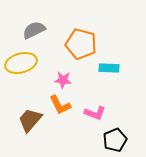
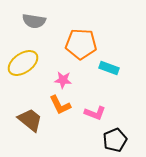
gray semicircle: moved 9 px up; rotated 145 degrees counterclockwise
orange pentagon: rotated 12 degrees counterclockwise
yellow ellipse: moved 2 px right; rotated 20 degrees counterclockwise
cyan rectangle: rotated 18 degrees clockwise
brown trapezoid: rotated 88 degrees clockwise
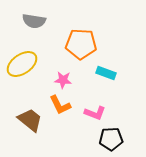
yellow ellipse: moved 1 px left, 1 px down
cyan rectangle: moved 3 px left, 5 px down
black pentagon: moved 4 px left, 1 px up; rotated 20 degrees clockwise
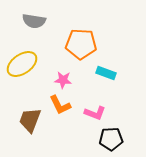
brown trapezoid: rotated 108 degrees counterclockwise
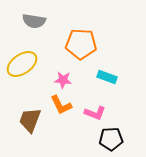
cyan rectangle: moved 1 px right, 4 px down
orange L-shape: moved 1 px right
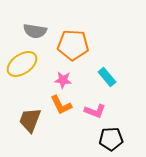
gray semicircle: moved 1 px right, 10 px down
orange pentagon: moved 8 px left, 1 px down
cyan rectangle: rotated 30 degrees clockwise
pink L-shape: moved 2 px up
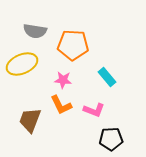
yellow ellipse: rotated 12 degrees clockwise
pink L-shape: moved 1 px left, 1 px up
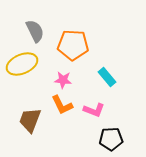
gray semicircle: rotated 125 degrees counterclockwise
orange L-shape: moved 1 px right
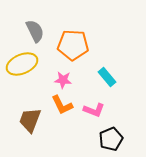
black pentagon: rotated 20 degrees counterclockwise
